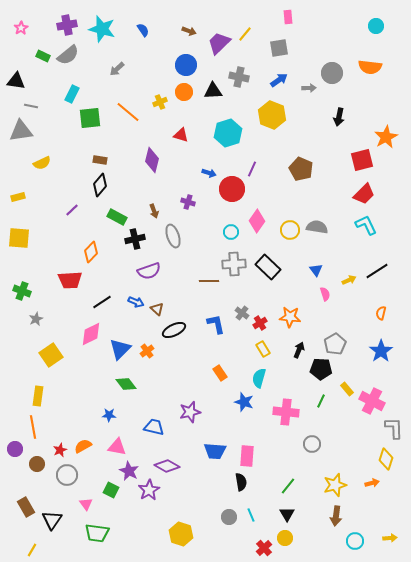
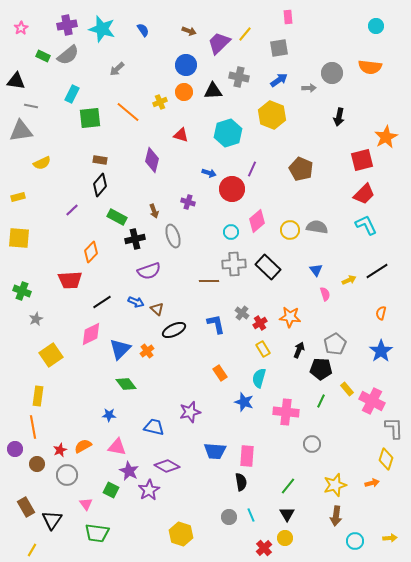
pink diamond at (257, 221): rotated 15 degrees clockwise
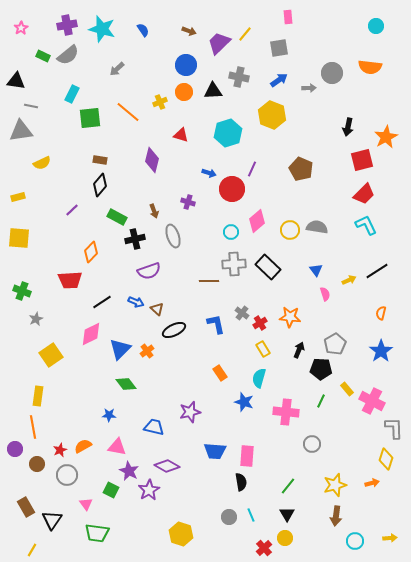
black arrow at (339, 117): moved 9 px right, 10 px down
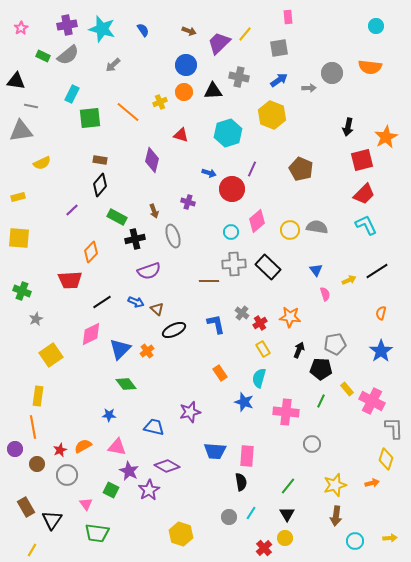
gray arrow at (117, 69): moved 4 px left, 4 px up
gray pentagon at (335, 344): rotated 20 degrees clockwise
cyan line at (251, 515): moved 2 px up; rotated 56 degrees clockwise
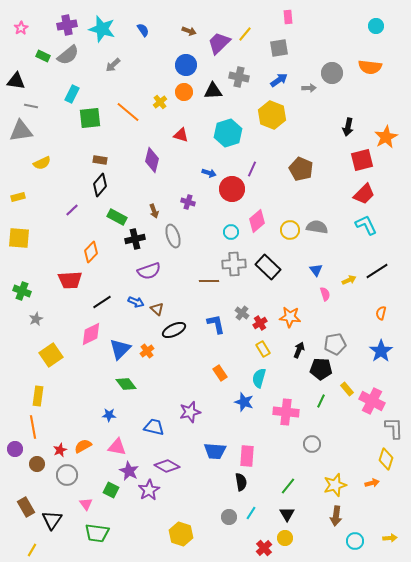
yellow cross at (160, 102): rotated 16 degrees counterclockwise
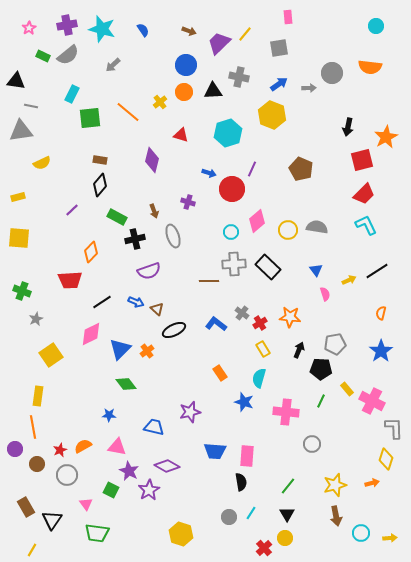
pink star at (21, 28): moved 8 px right
blue arrow at (279, 80): moved 4 px down
yellow circle at (290, 230): moved 2 px left
blue L-shape at (216, 324): rotated 40 degrees counterclockwise
brown arrow at (336, 516): rotated 18 degrees counterclockwise
cyan circle at (355, 541): moved 6 px right, 8 px up
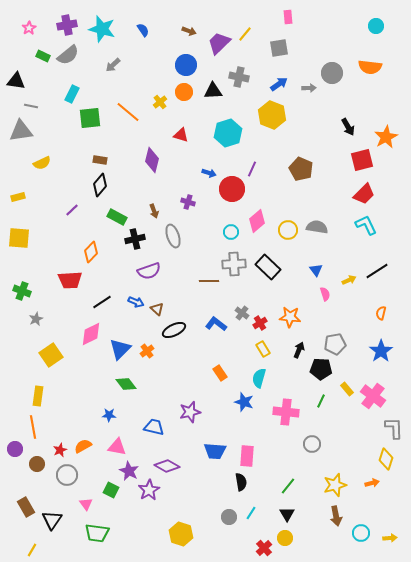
black arrow at (348, 127): rotated 42 degrees counterclockwise
pink cross at (372, 401): moved 1 px right, 5 px up; rotated 10 degrees clockwise
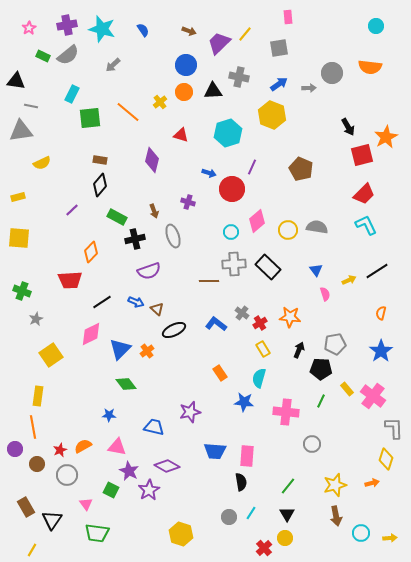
red square at (362, 160): moved 5 px up
purple line at (252, 169): moved 2 px up
blue star at (244, 402): rotated 12 degrees counterclockwise
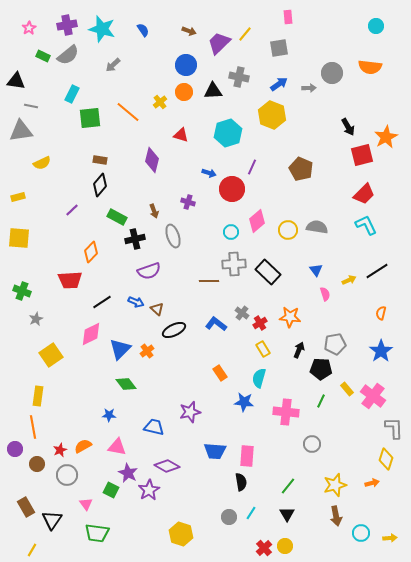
black rectangle at (268, 267): moved 5 px down
purple star at (129, 471): moved 1 px left, 2 px down
yellow circle at (285, 538): moved 8 px down
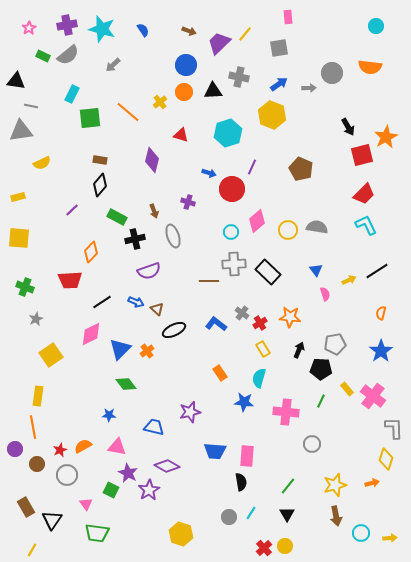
green cross at (22, 291): moved 3 px right, 4 px up
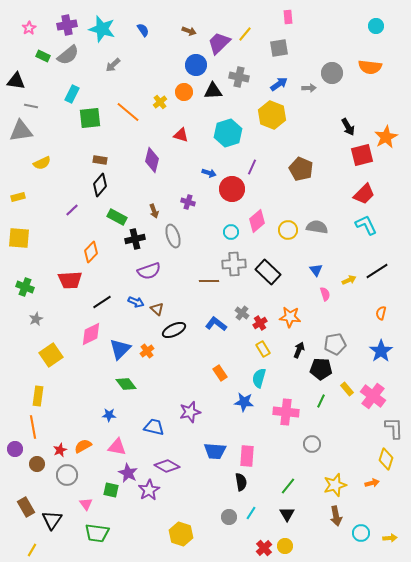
blue circle at (186, 65): moved 10 px right
green square at (111, 490): rotated 14 degrees counterclockwise
